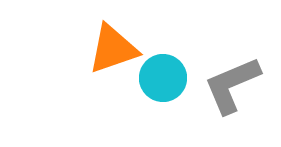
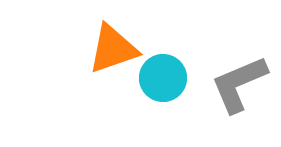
gray L-shape: moved 7 px right, 1 px up
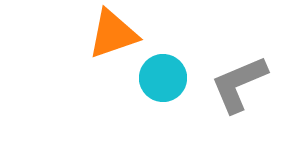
orange triangle: moved 15 px up
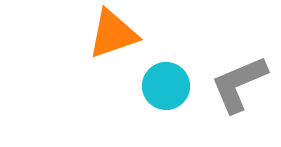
cyan circle: moved 3 px right, 8 px down
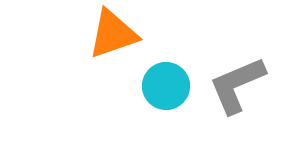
gray L-shape: moved 2 px left, 1 px down
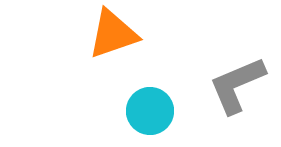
cyan circle: moved 16 px left, 25 px down
